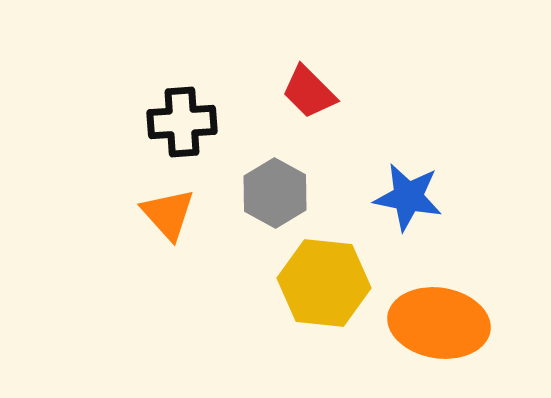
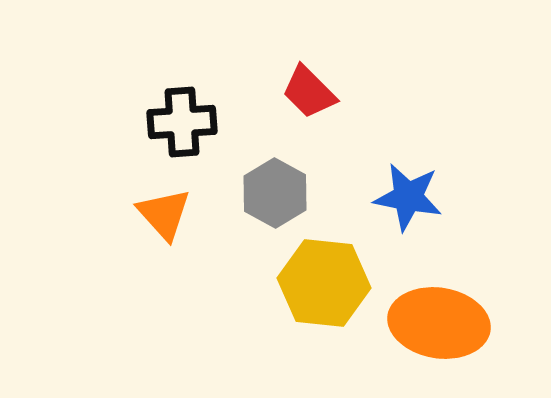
orange triangle: moved 4 px left
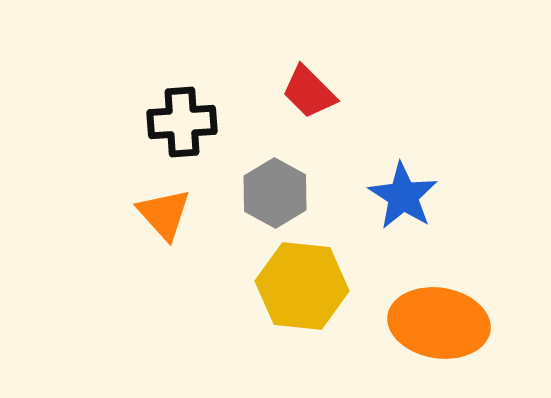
blue star: moved 5 px left, 1 px up; rotated 22 degrees clockwise
yellow hexagon: moved 22 px left, 3 px down
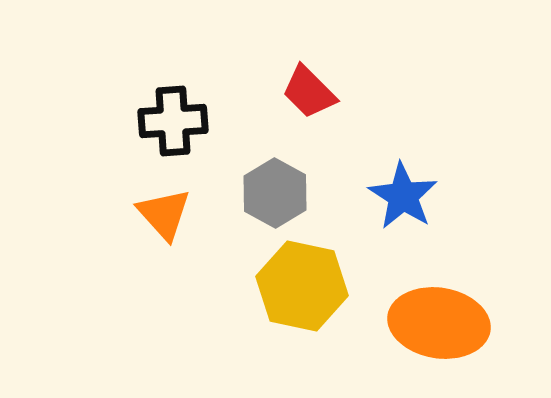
black cross: moved 9 px left, 1 px up
yellow hexagon: rotated 6 degrees clockwise
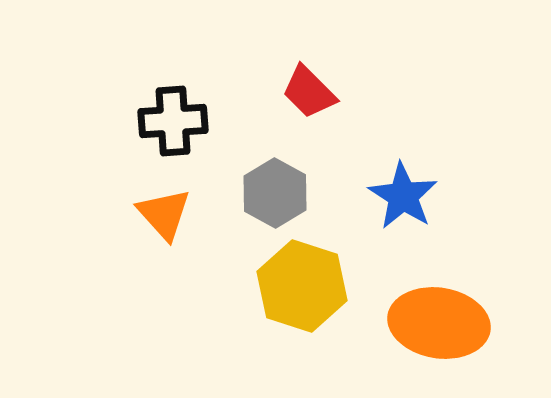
yellow hexagon: rotated 6 degrees clockwise
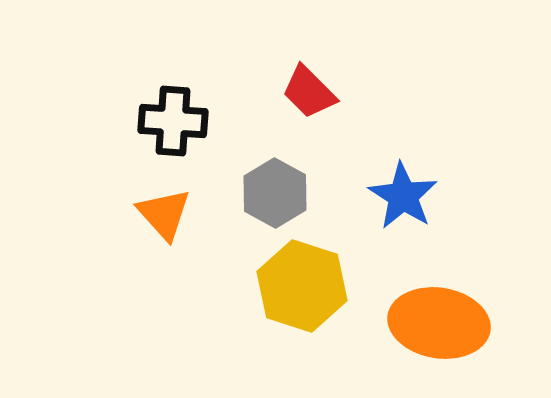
black cross: rotated 8 degrees clockwise
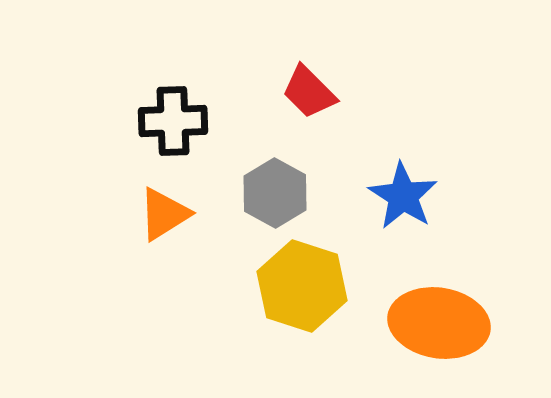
black cross: rotated 6 degrees counterclockwise
orange triangle: rotated 40 degrees clockwise
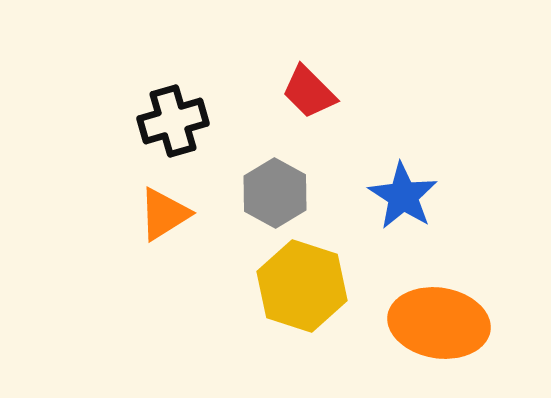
black cross: rotated 14 degrees counterclockwise
